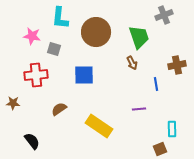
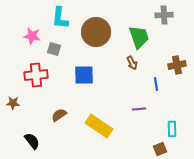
gray cross: rotated 18 degrees clockwise
brown semicircle: moved 6 px down
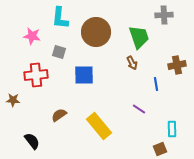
gray square: moved 5 px right, 3 px down
brown star: moved 3 px up
purple line: rotated 40 degrees clockwise
yellow rectangle: rotated 16 degrees clockwise
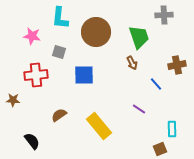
blue line: rotated 32 degrees counterclockwise
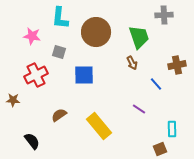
red cross: rotated 20 degrees counterclockwise
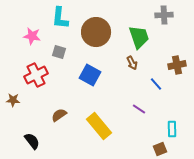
blue square: moved 6 px right; rotated 30 degrees clockwise
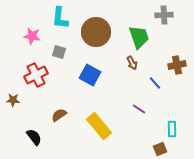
blue line: moved 1 px left, 1 px up
black semicircle: moved 2 px right, 4 px up
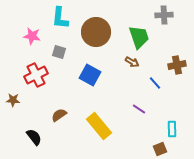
brown arrow: moved 1 px up; rotated 32 degrees counterclockwise
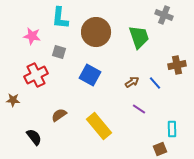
gray cross: rotated 24 degrees clockwise
brown arrow: moved 20 px down; rotated 64 degrees counterclockwise
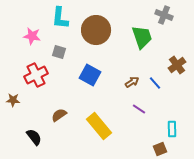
brown circle: moved 2 px up
green trapezoid: moved 3 px right
brown cross: rotated 24 degrees counterclockwise
